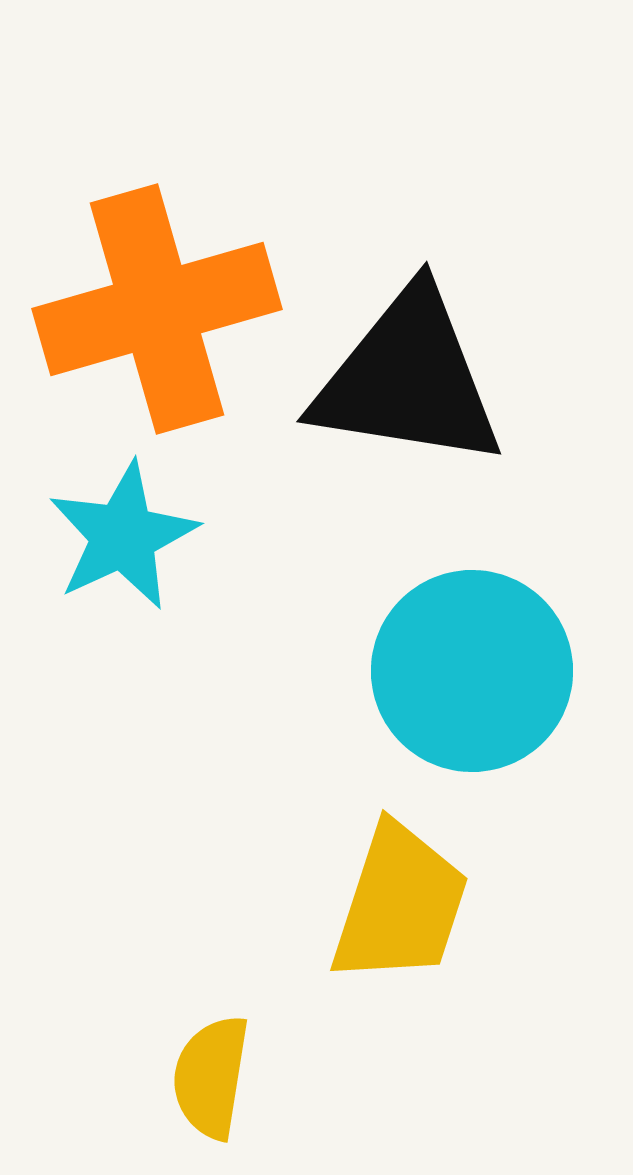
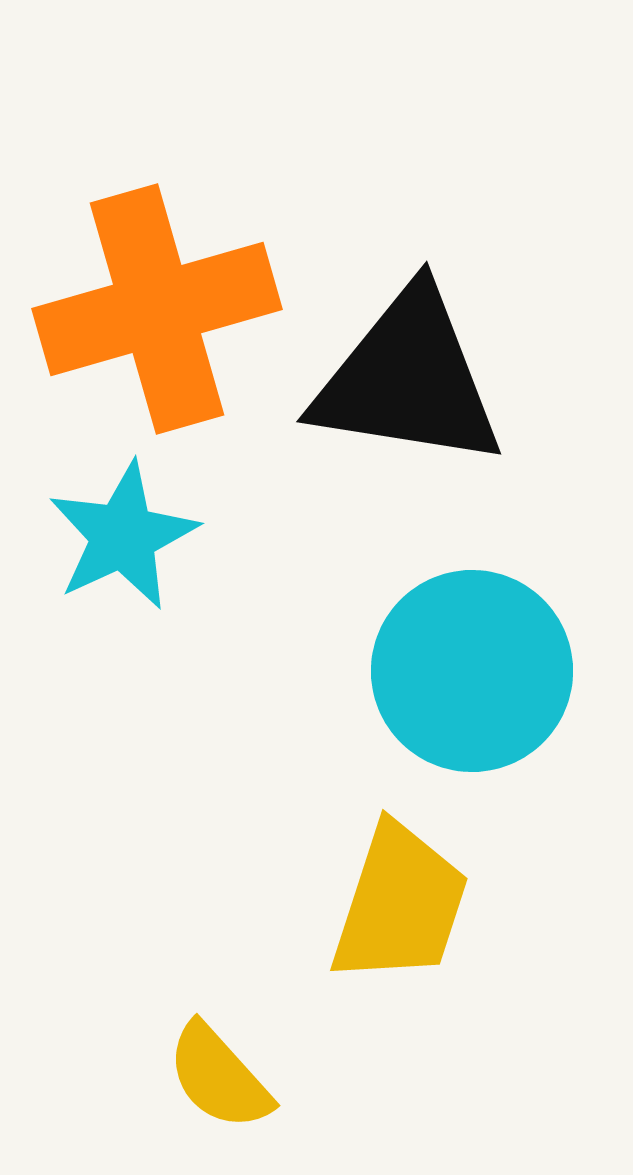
yellow semicircle: moved 8 px right; rotated 51 degrees counterclockwise
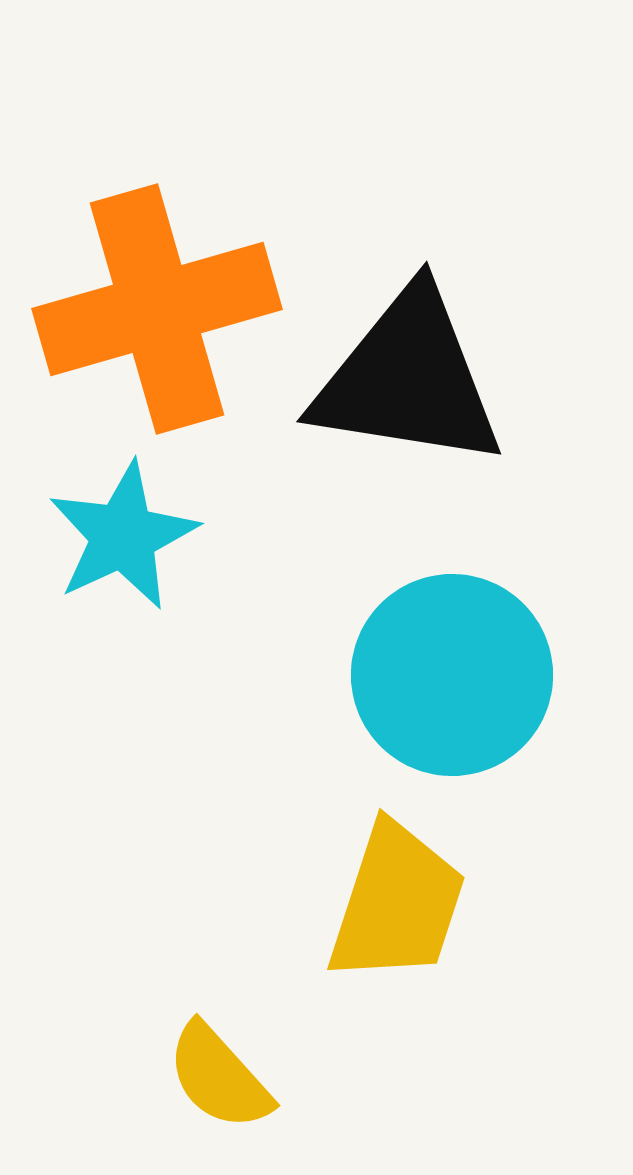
cyan circle: moved 20 px left, 4 px down
yellow trapezoid: moved 3 px left, 1 px up
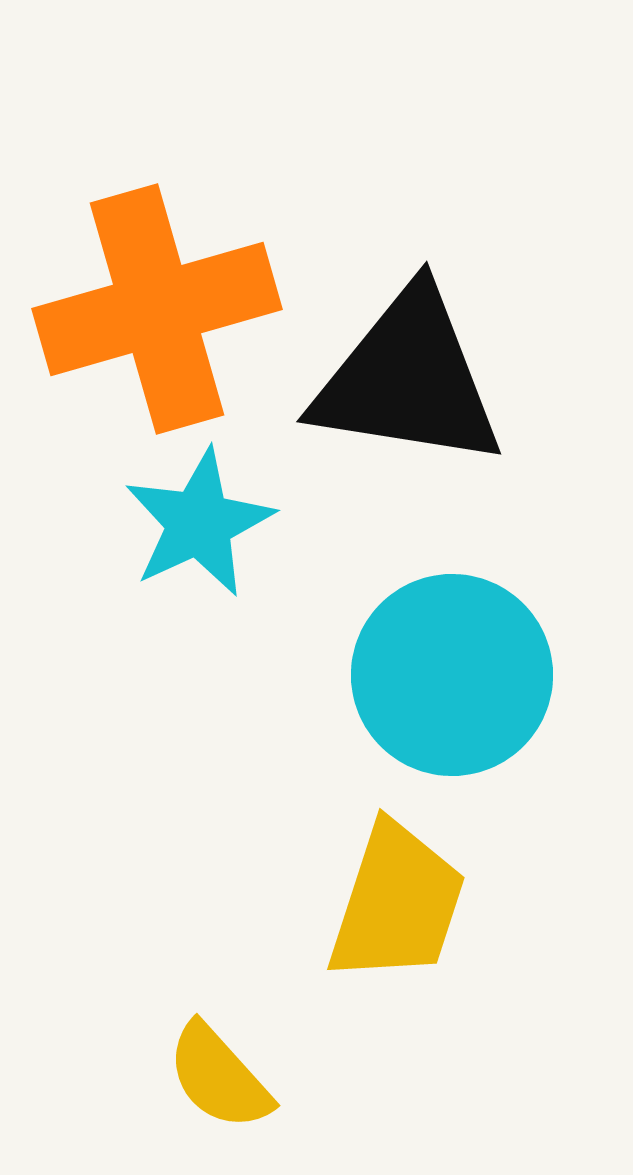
cyan star: moved 76 px right, 13 px up
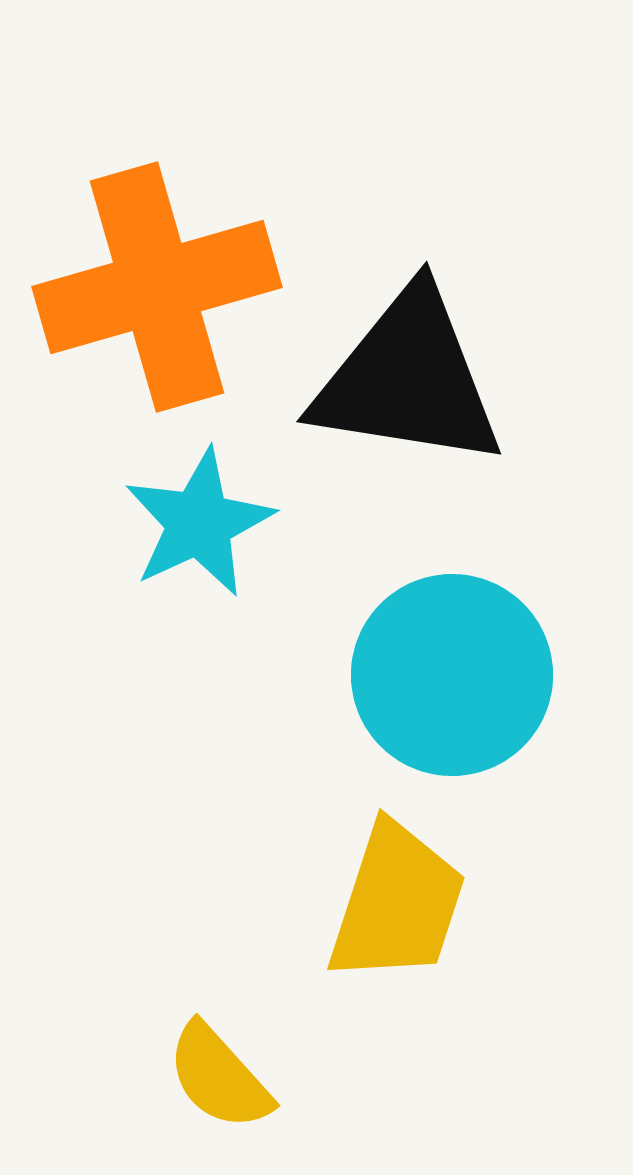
orange cross: moved 22 px up
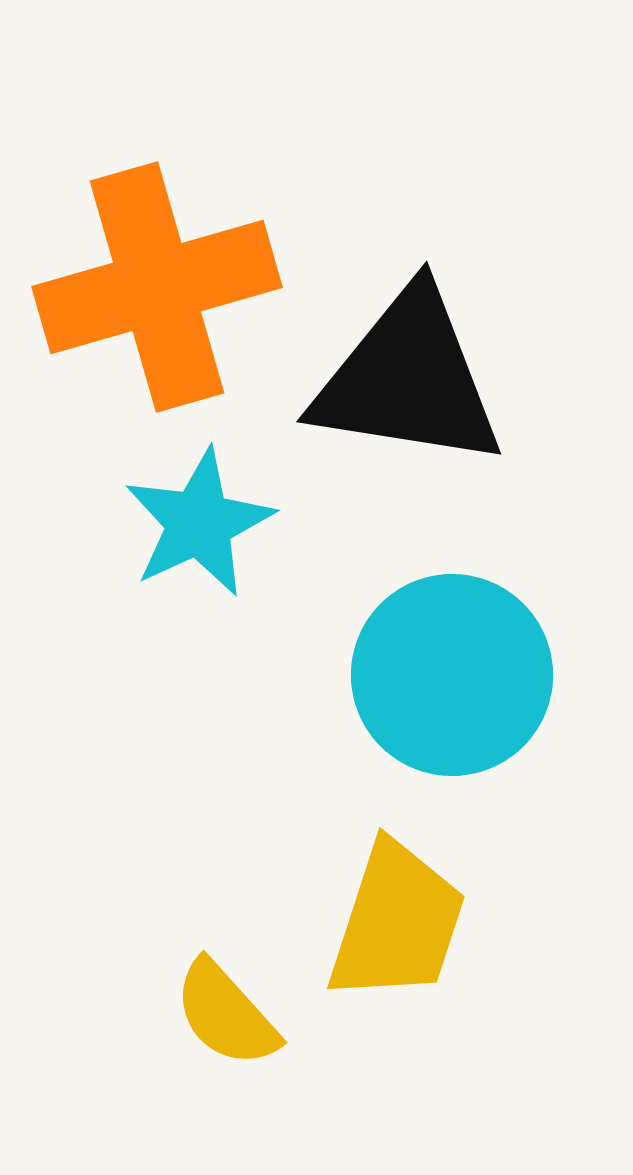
yellow trapezoid: moved 19 px down
yellow semicircle: moved 7 px right, 63 px up
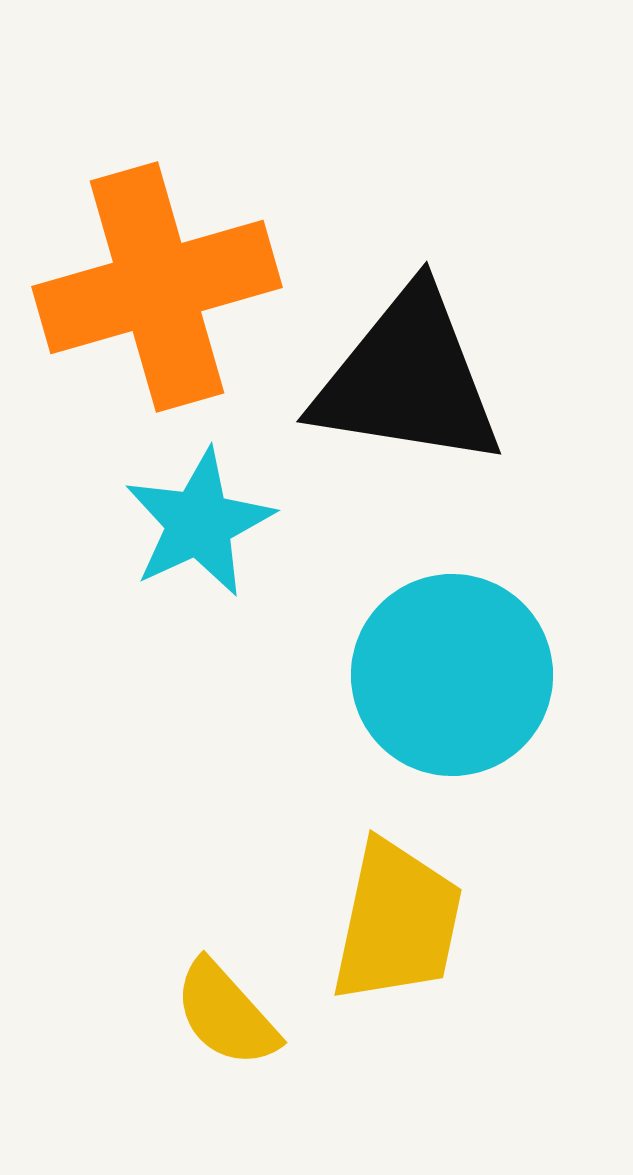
yellow trapezoid: rotated 6 degrees counterclockwise
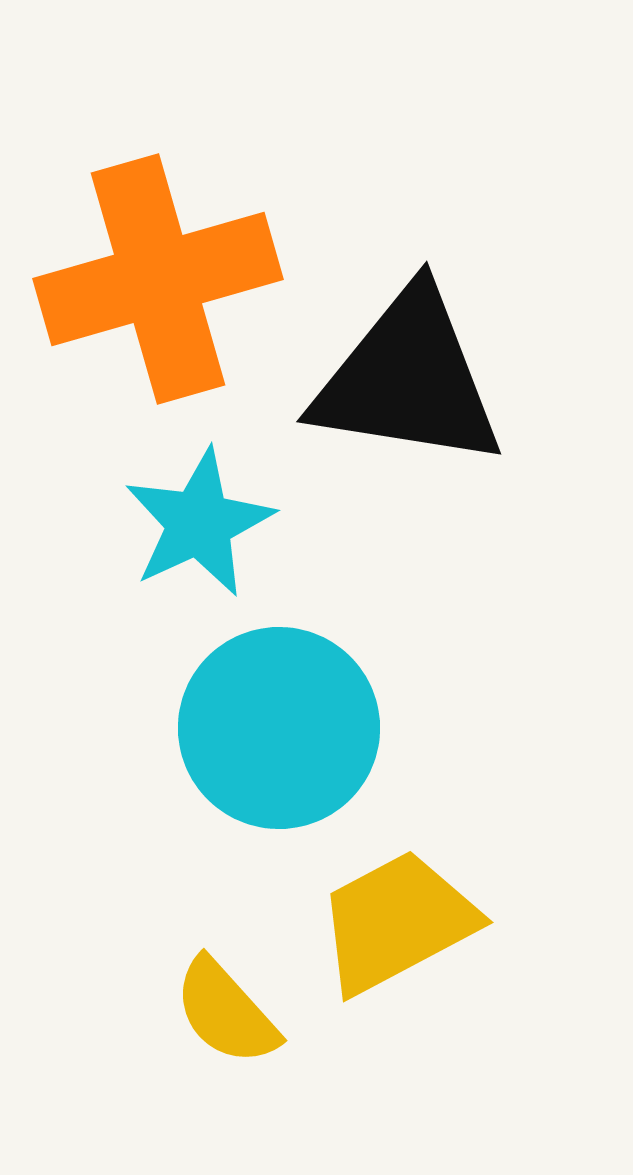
orange cross: moved 1 px right, 8 px up
cyan circle: moved 173 px left, 53 px down
yellow trapezoid: rotated 130 degrees counterclockwise
yellow semicircle: moved 2 px up
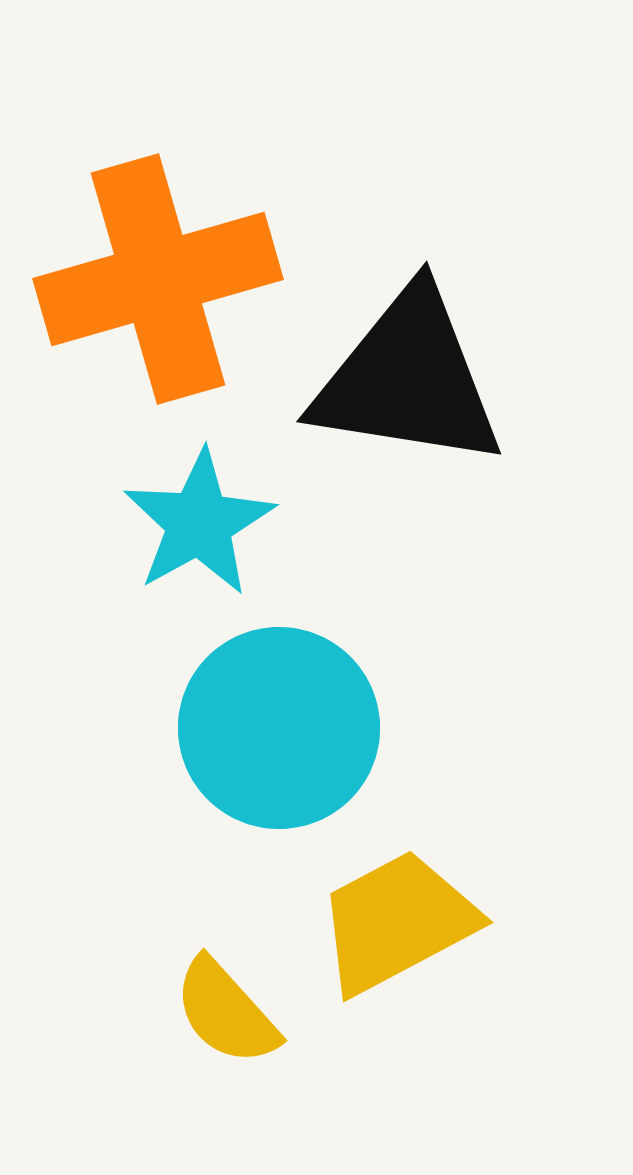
cyan star: rotated 4 degrees counterclockwise
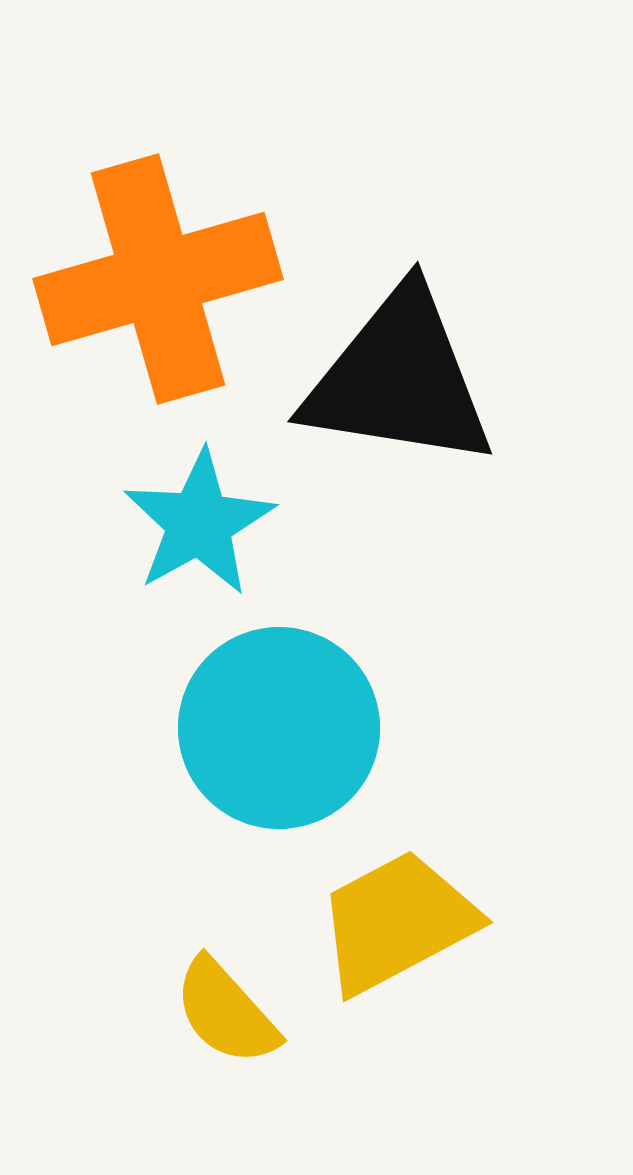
black triangle: moved 9 px left
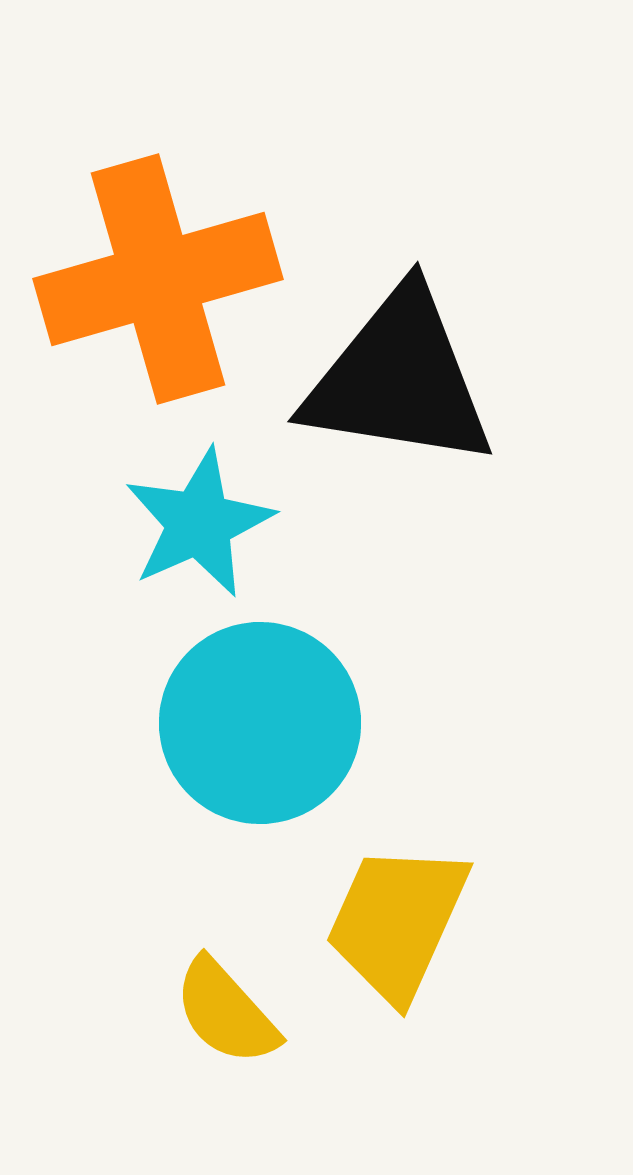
cyan star: rotated 5 degrees clockwise
cyan circle: moved 19 px left, 5 px up
yellow trapezoid: rotated 38 degrees counterclockwise
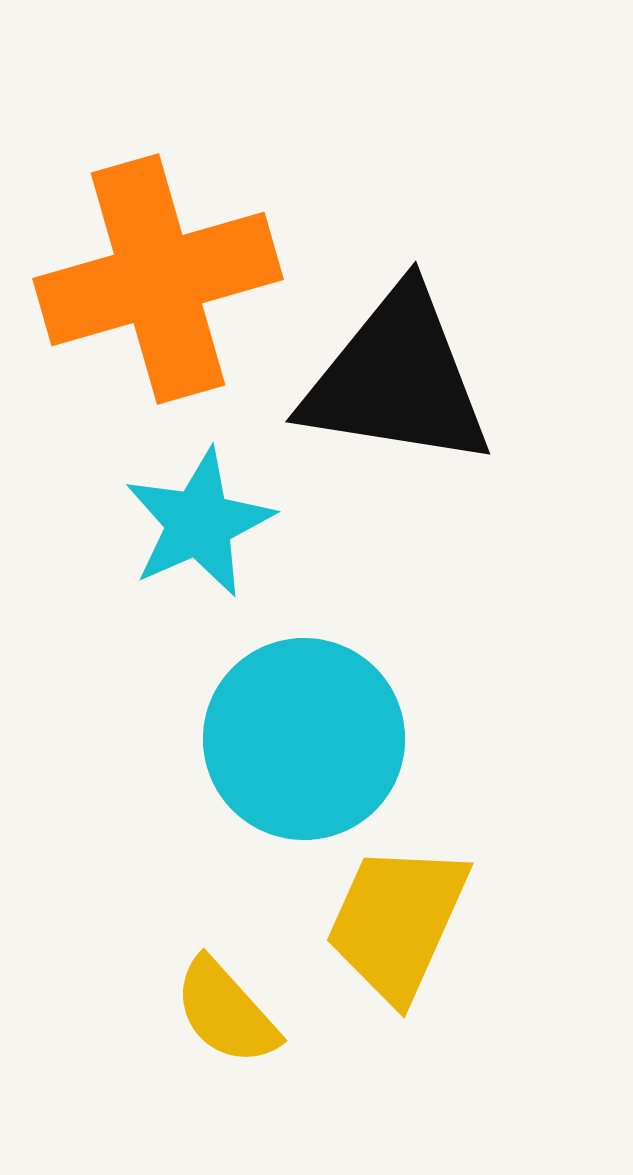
black triangle: moved 2 px left
cyan circle: moved 44 px right, 16 px down
